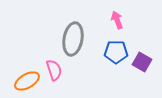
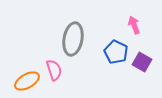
pink arrow: moved 17 px right, 5 px down
blue pentagon: rotated 25 degrees clockwise
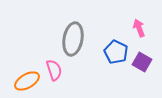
pink arrow: moved 5 px right, 3 px down
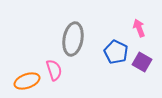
orange ellipse: rotated 10 degrees clockwise
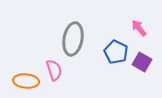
pink arrow: rotated 18 degrees counterclockwise
orange ellipse: moved 1 px left; rotated 25 degrees clockwise
